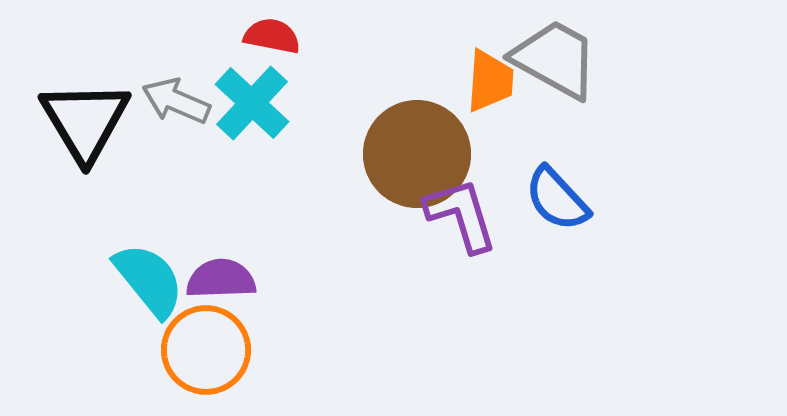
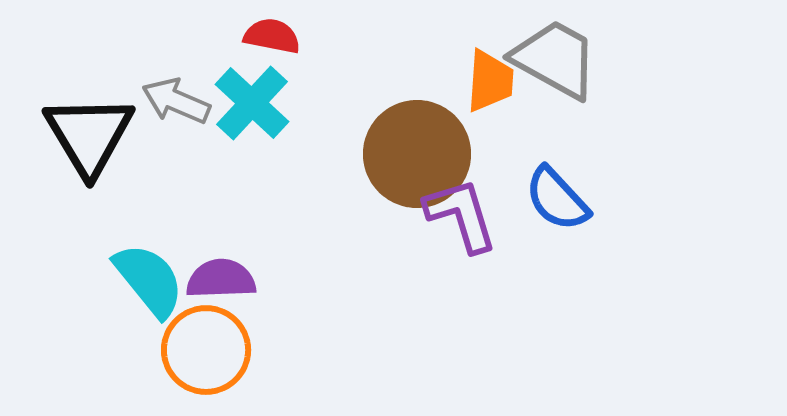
black triangle: moved 4 px right, 14 px down
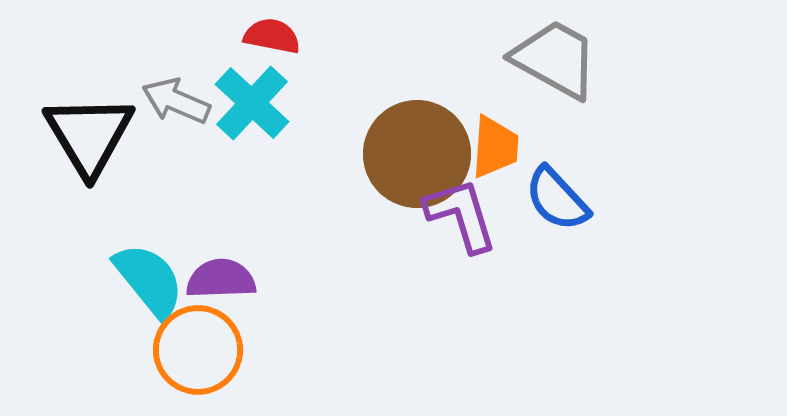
orange trapezoid: moved 5 px right, 66 px down
orange circle: moved 8 px left
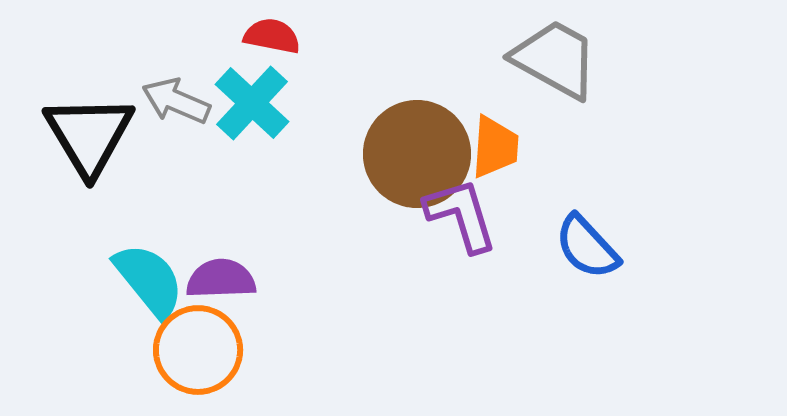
blue semicircle: moved 30 px right, 48 px down
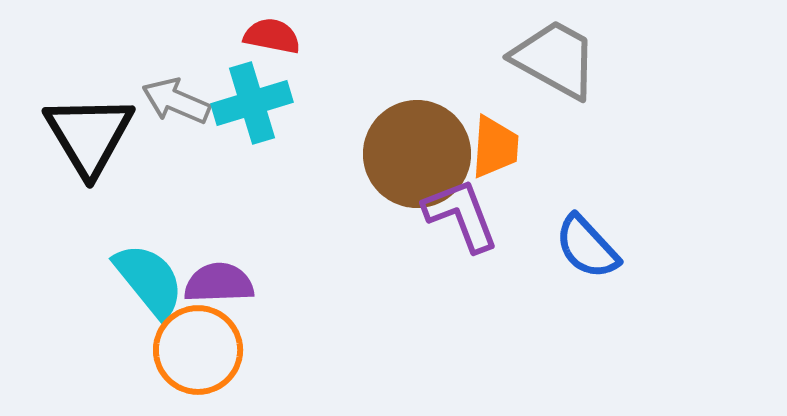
cyan cross: rotated 30 degrees clockwise
purple L-shape: rotated 4 degrees counterclockwise
purple semicircle: moved 2 px left, 4 px down
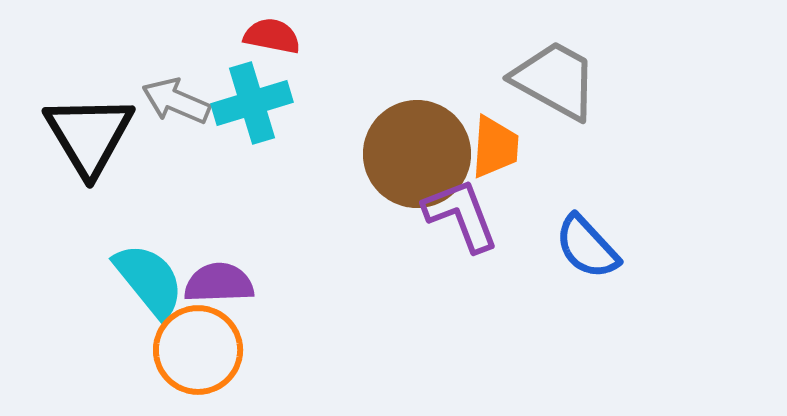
gray trapezoid: moved 21 px down
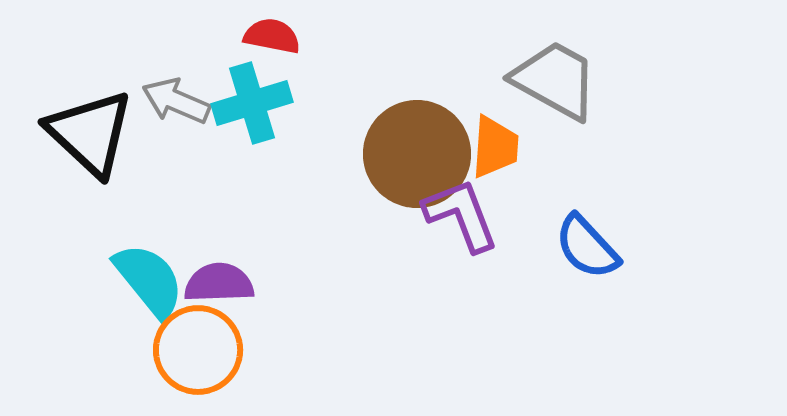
black triangle: moved 1 px right, 2 px up; rotated 16 degrees counterclockwise
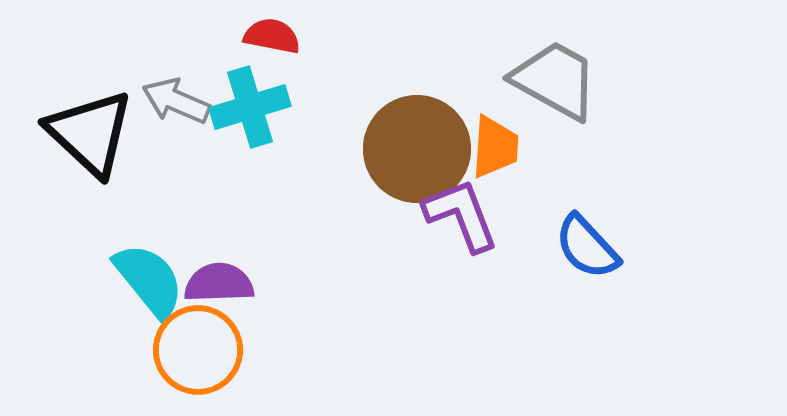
cyan cross: moved 2 px left, 4 px down
brown circle: moved 5 px up
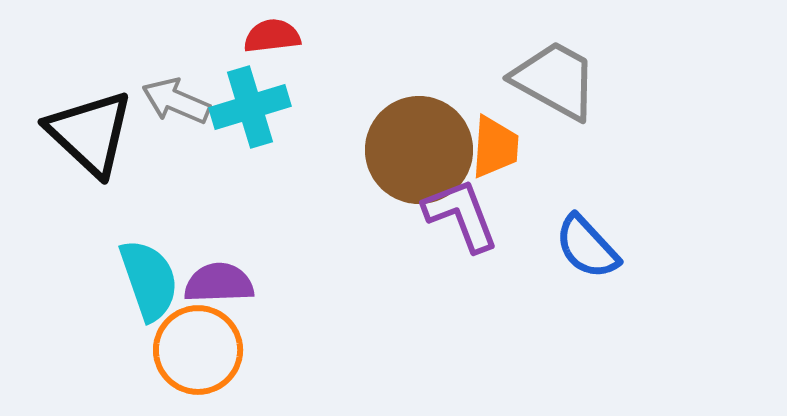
red semicircle: rotated 18 degrees counterclockwise
brown circle: moved 2 px right, 1 px down
cyan semicircle: rotated 20 degrees clockwise
